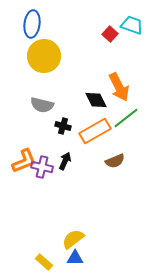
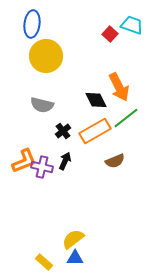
yellow circle: moved 2 px right
black cross: moved 5 px down; rotated 35 degrees clockwise
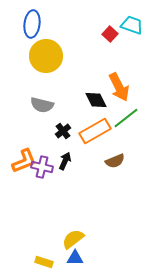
yellow rectangle: rotated 24 degrees counterclockwise
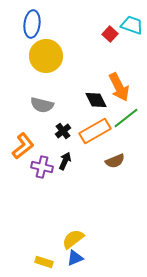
orange L-shape: moved 1 px left, 15 px up; rotated 16 degrees counterclockwise
blue triangle: rotated 24 degrees counterclockwise
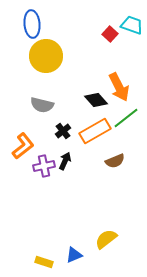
blue ellipse: rotated 12 degrees counterclockwise
black diamond: rotated 15 degrees counterclockwise
purple cross: moved 2 px right, 1 px up; rotated 25 degrees counterclockwise
yellow semicircle: moved 33 px right
blue triangle: moved 1 px left, 3 px up
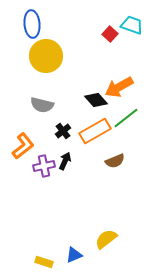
orange arrow: rotated 88 degrees clockwise
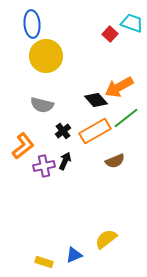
cyan trapezoid: moved 2 px up
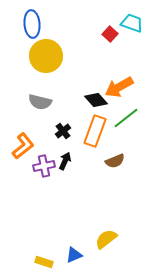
gray semicircle: moved 2 px left, 3 px up
orange rectangle: rotated 40 degrees counterclockwise
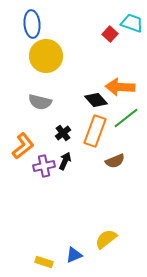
orange arrow: moved 1 px right; rotated 32 degrees clockwise
black cross: moved 2 px down
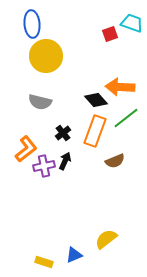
red square: rotated 28 degrees clockwise
orange L-shape: moved 3 px right, 3 px down
